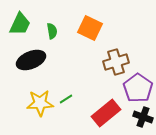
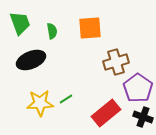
green trapezoid: moved 1 px up; rotated 45 degrees counterclockwise
orange square: rotated 30 degrees counterclockwise
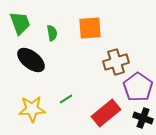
green semicircle: moved 2 px down
black ellipse: rotated 60 degrees clockwise
purple pentagon: moved 1 px up
yellow star: moved 8 px left, 6 px down
black cross: moved 1 px down
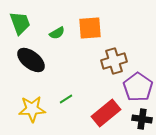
green semicircle: moved 5 px right; rotated 70 degrees clockwise
brown cross: moved 2 px left, 1 px up
black cross: moved 1 px left, 1 px down; rotated 12 degrees counterclockwise
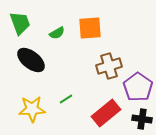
brown cross: moved 5 px left, 5 px down
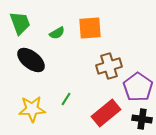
green line: rotated 24 degrees counterclockwise
